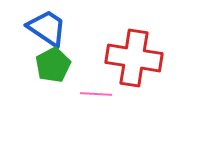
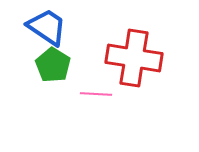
blue trapezoid: moved 1 px up
green pentagon: rotated 12 degrees counterclockwise
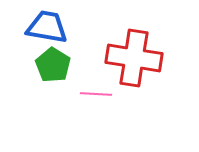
blue trapezoid: rotated 24 degrees counterclockwise
